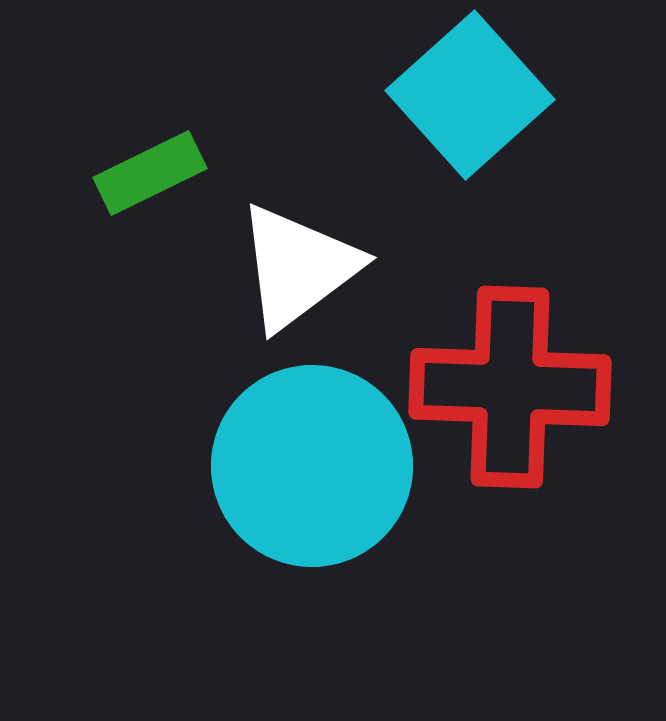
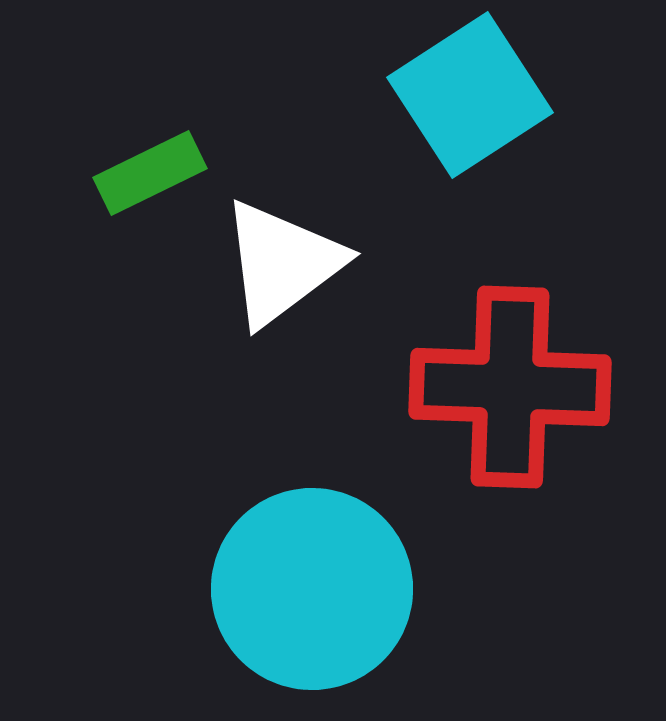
cyan square: rotated 9 degrees clockwise
white triangle: moved 16 px left, 4 px up
cyan circle: moved 123 px down
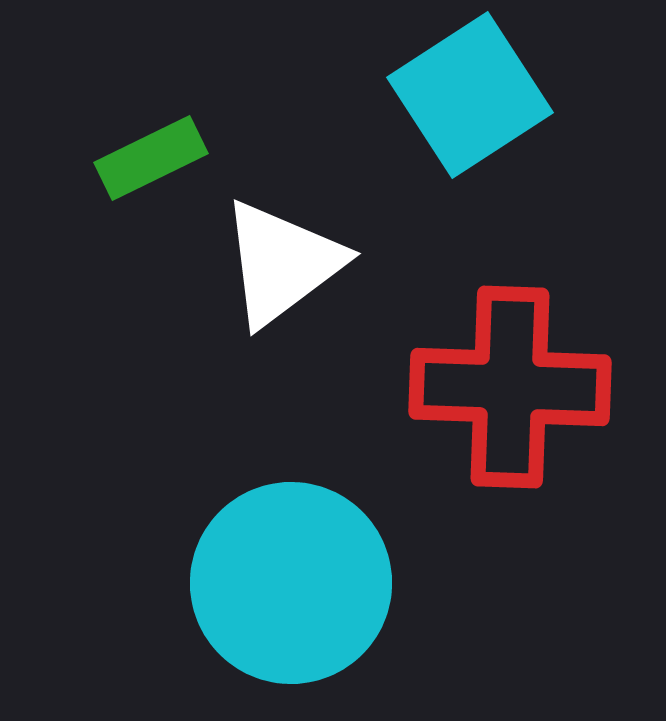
green rectangle: moved 1 px right, 15 px up
cyan circle: moved 21 px left, 6 px up
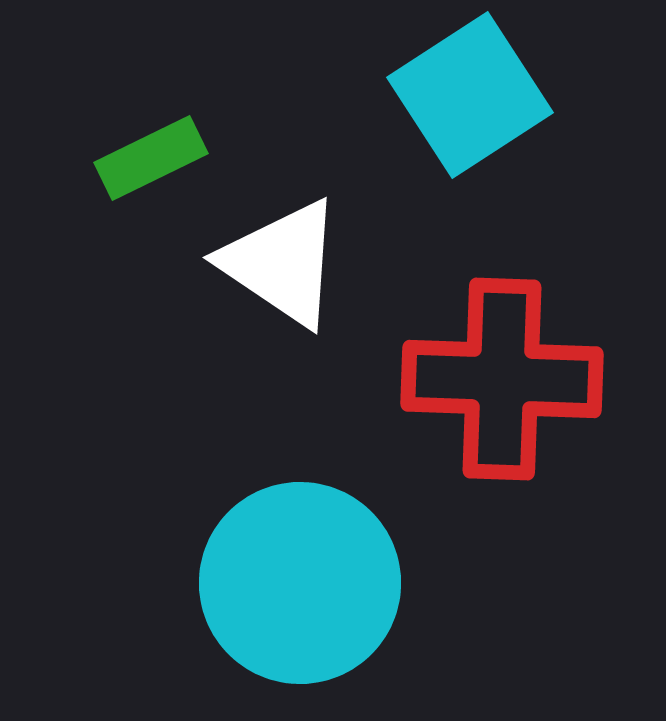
white triangle: rotated 49 degrees counterclockwise
red cross: moved 8 px left, 8 px up
cyan circle: moved 9 px right
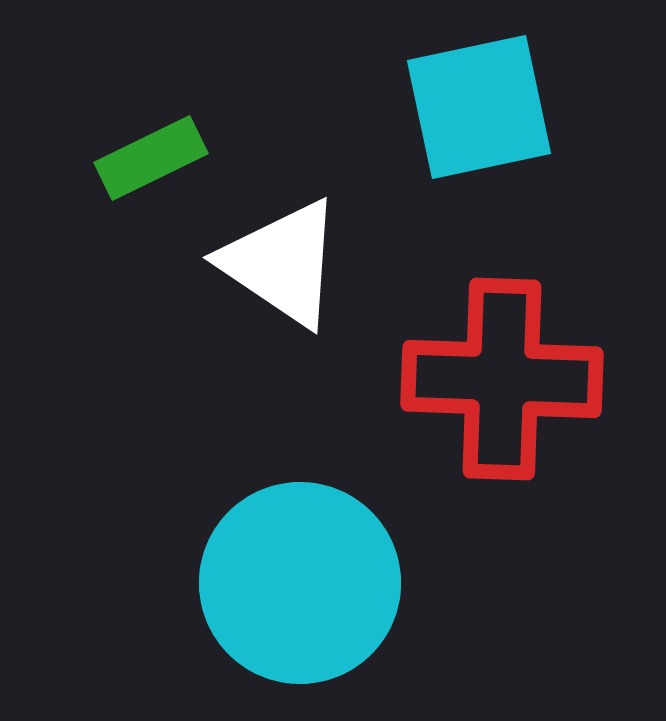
cyan square: moved 9 px right, 12 px down; rotated 21 degrees clockwise
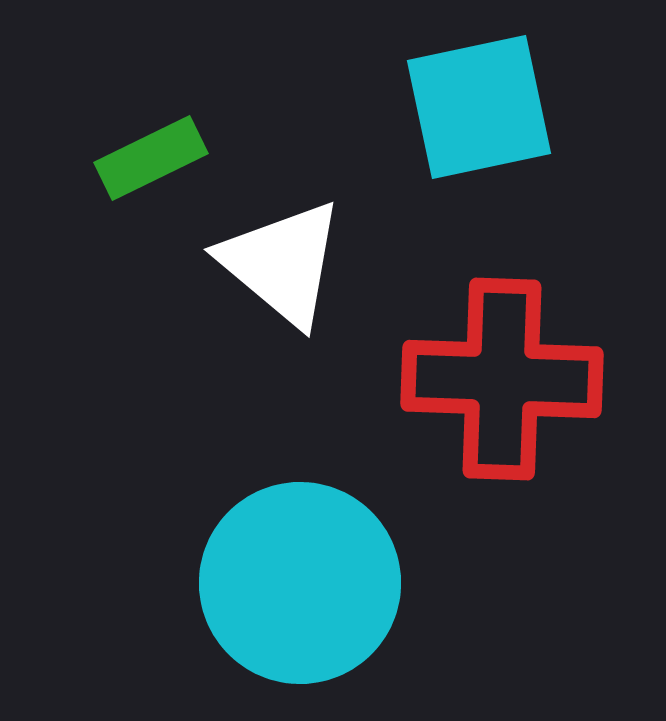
white triangle: rotated 6 degrees clockwise
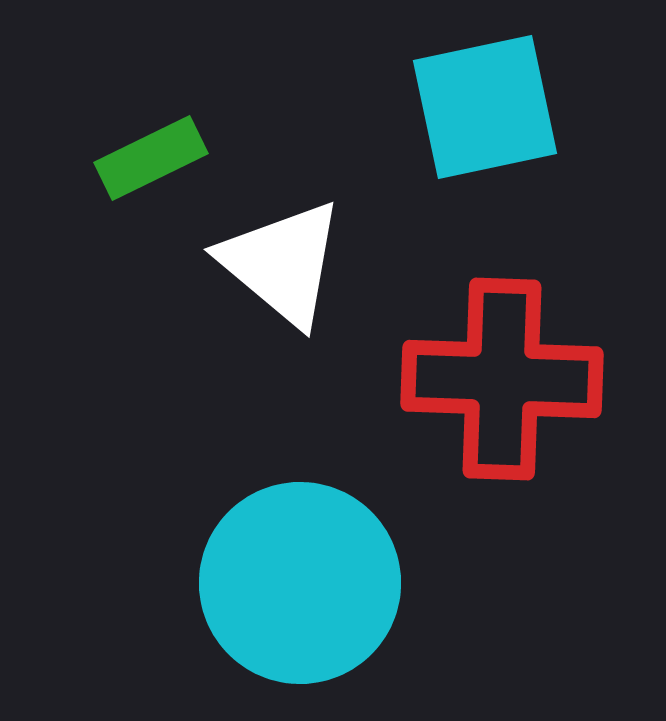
cyan square: moved 6 px right
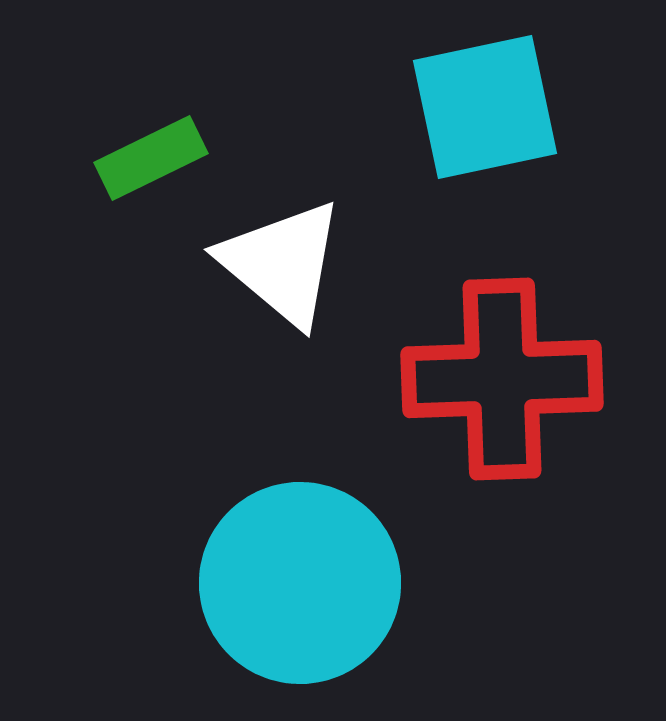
red cross: rotated 4 degrees counterclockwise
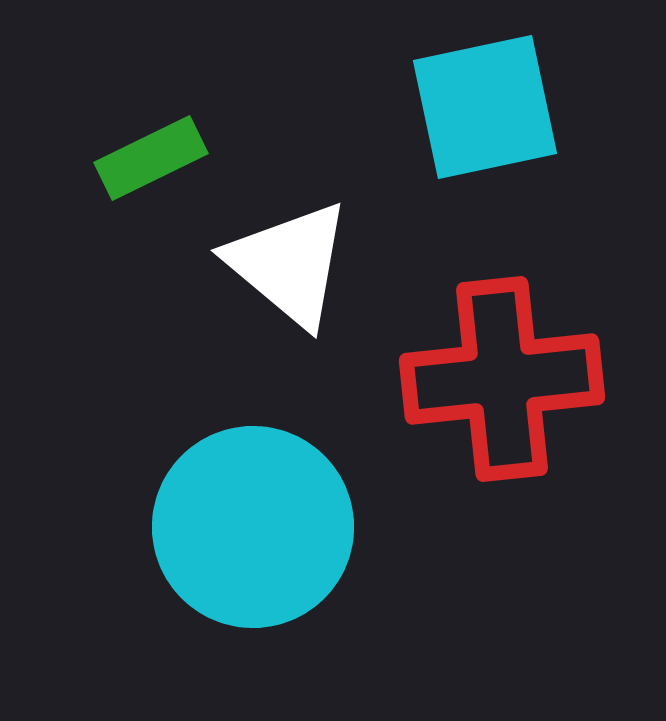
white triangle: moved 7 px right, 1 px down
red cross: rotated 4 degrees counterclockwise
cyan circle: moved 47 px left, 56 px up
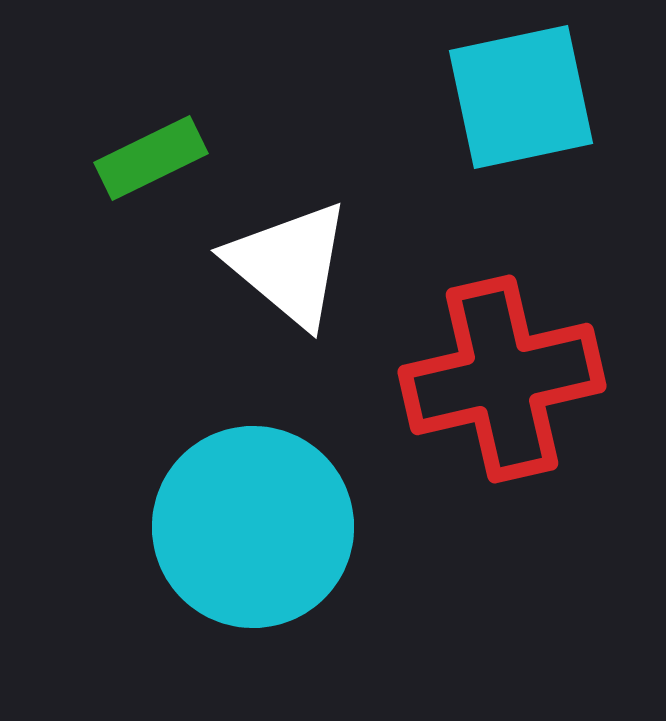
cyan square: moved 36 px right, 10 px up
red cross: rotated 7 degrees counterclockwise
